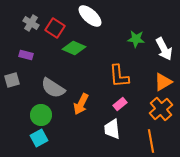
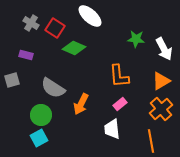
orange triangle: moved 2 px left, 1 px up
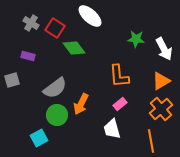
green diamond: rotated 30 degrees clockwise
purple rectangle: moved 2 px right, 1 px down
gray semicircle: moved 2 px right; rotated 70 degrees counterclockwise
green circle: moved 16 px right
white trapezoid: rotated 10 degrees counterclockwise
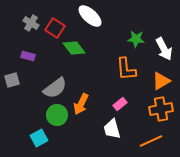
orange L-shape: moved 7 px right, 7 px up
orange cross: rotated 30 degrees clockwise
orange line: rotated 75 degrees clockwise
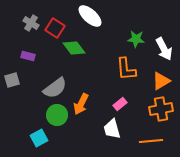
orange line: rotated 20 degrees clockwise
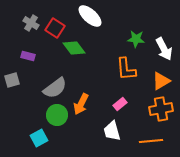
white trapezoid: moved 2 px down
